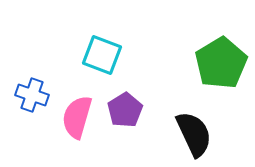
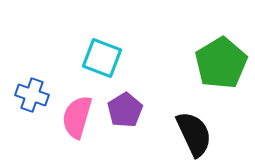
cyan square: moved 3 px down
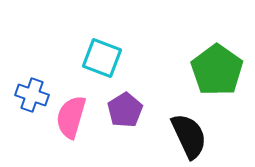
green pentagon: moved 4 px left, 7 px down; rotated 6 degrees counterclockwise
pink semicircle: moved 6 px left
black semicircle: moved 5 px left, 2 px down
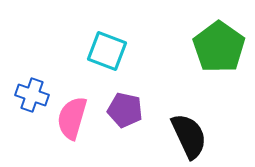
cyan square: moved 5 px right, 7 px up
green pentagon: moved 2 px right, 23 px up
purple pentagon: rotated 28 degrees counterclockwise
pink semicircle: moved 1 px right, 1 px down
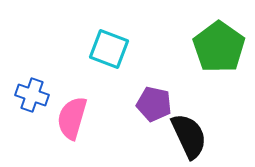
cyan square: moved 2 px right, 2 px up
purple pentagon: moved 29 px right, 6 px up
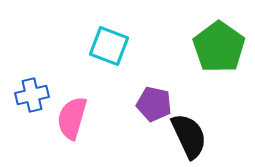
cyan square: moved 3 px up
blue cross: rotated 32 degrees counterclockwise
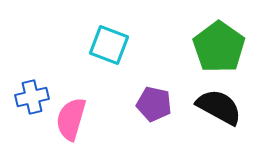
cyan square: moved 1 px up
blue cross: moved 2 px down
pink semicircle: moved 1 px left, 1 px down
black semicircle: moved 30 px right, 29 px up; rotated 36 degrees counterclockwise
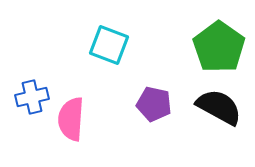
pink semicircle: rotated 12 degrees counterclockwise
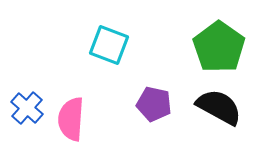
blue cross: moved 5 px left, 11 px down; rotated 36 degrees counterclockwise
